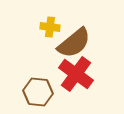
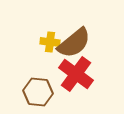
yellow cross: moved 15 px down
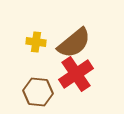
yellow cross: moved 14 px left
red cross: rotated 20 degrees clockwise
